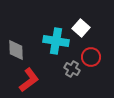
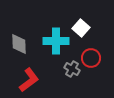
cyan cross: rotated 10 degrees counterclockwise
gray diamond: moved 3 px right, 6 px up
red circle: moved 1 px down
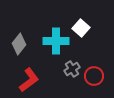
gray diamond: rotated 40 degrees clockwise
red circle: moved 3 px right, 18 px down
gray cross: rotated 28 degrees clockwise
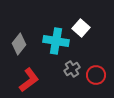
cyan cross: rotated 10 degrees clockwise
red circle: moved 2 px right, 1 px up
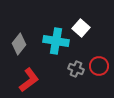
gray cross: moved 4 px right; rotated 35 degrees counterclockwise
red circle: moved 3 px right, 9 px up
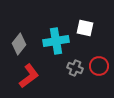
white square: moved 4 px right; rotated 30 degrees counterclockwise
cyan cross: rotated 20 degrees counterclockwise
gray cross: moved 1 px left, 1 px up
red L-shape: moved 4 px up
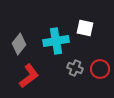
red circle: moved 1 px right, 3 px down
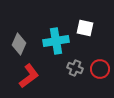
gray diamond: rotated 15 degrees counterclockwise
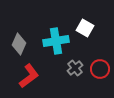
white square: rotated 18 degrees clockwise
gray cross: rotated 28 degrees clockwise
